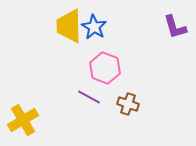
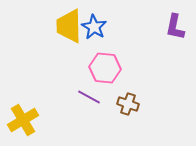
purple L-shape: rotated 28 degrees clockwise
pink hexagon: rotated 16 degrees counterclockwise
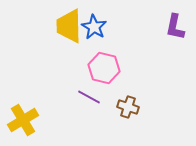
pink hexagon: moved 1 px left; rotated 8 degrees clockwise
brown cross: moved 3 px down
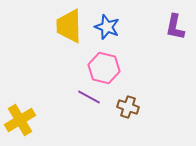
blue star: moved 13 px right; rotated 10 degrees counterclockwise
yellow cross: moved 3 px left
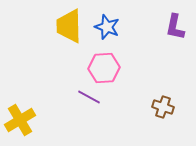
pink hexagon: rotated 16 degrees counterclockwise
brown cross: moved 35 px right
